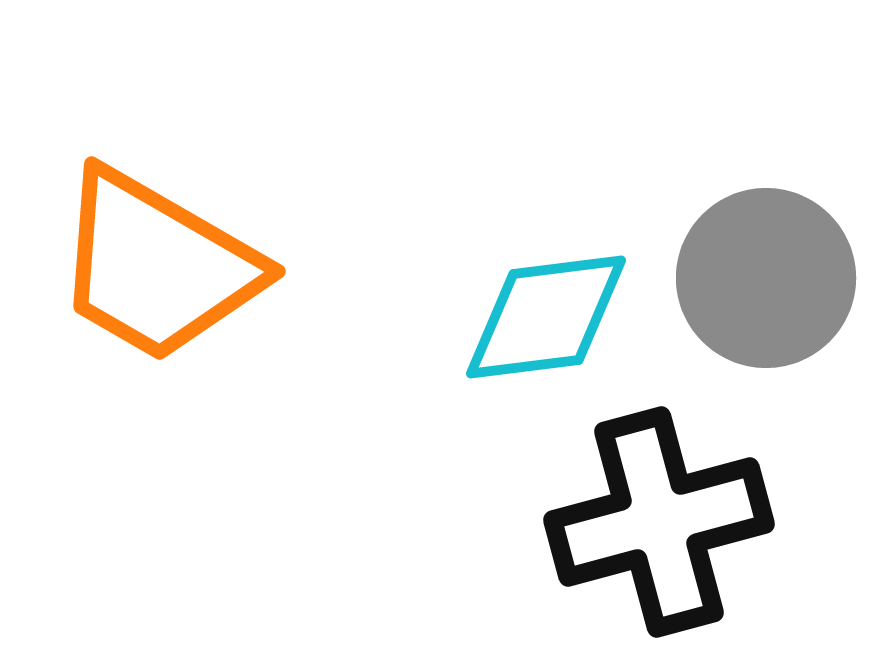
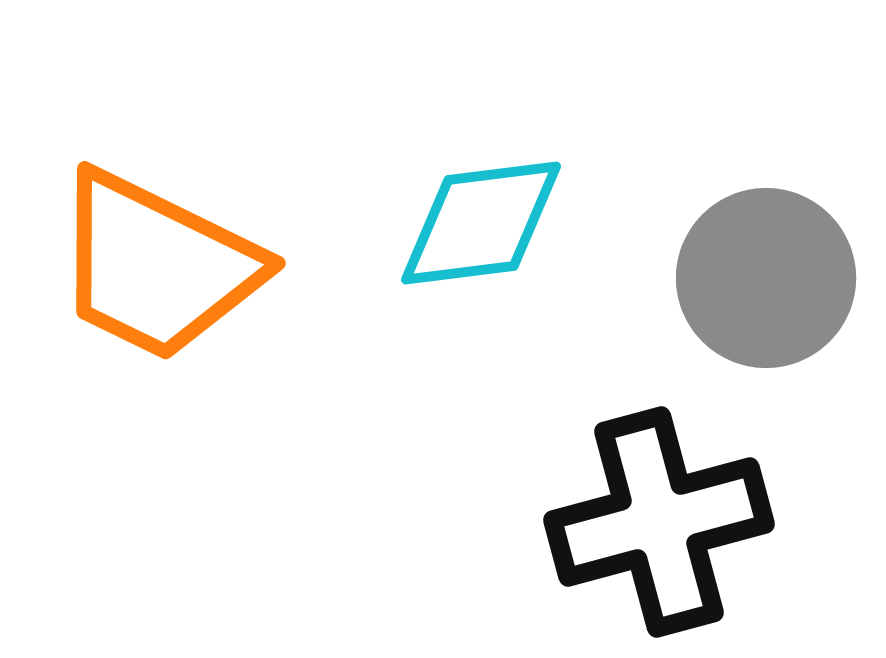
orange trapezoid: rotated 4 degrees counterclockwise
cyan diamond: moved 65 px left, 94 px up
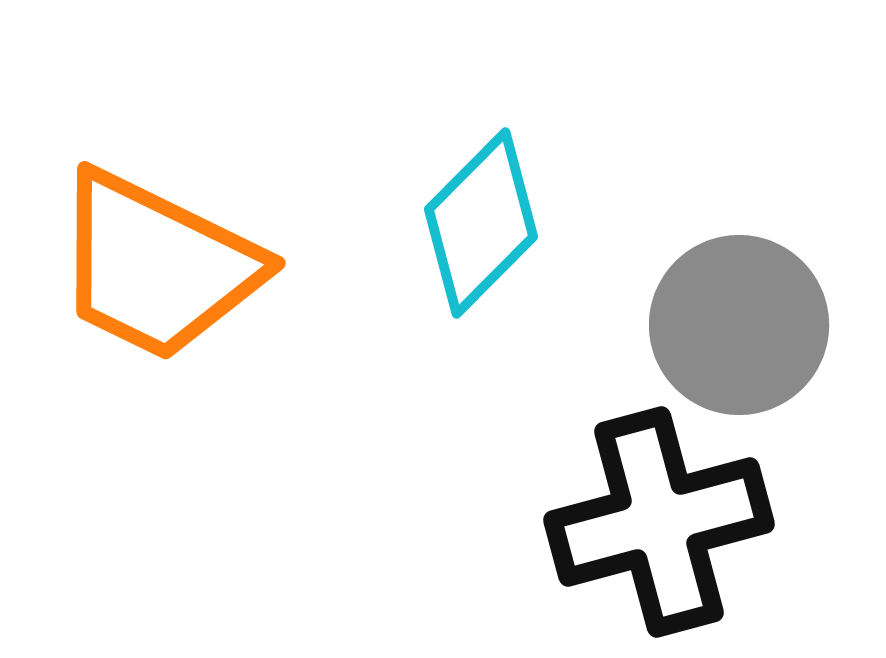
cyan diamond: rotated 38 degrees counterclockwise
gray circle: moved 27 px left, 47 px down
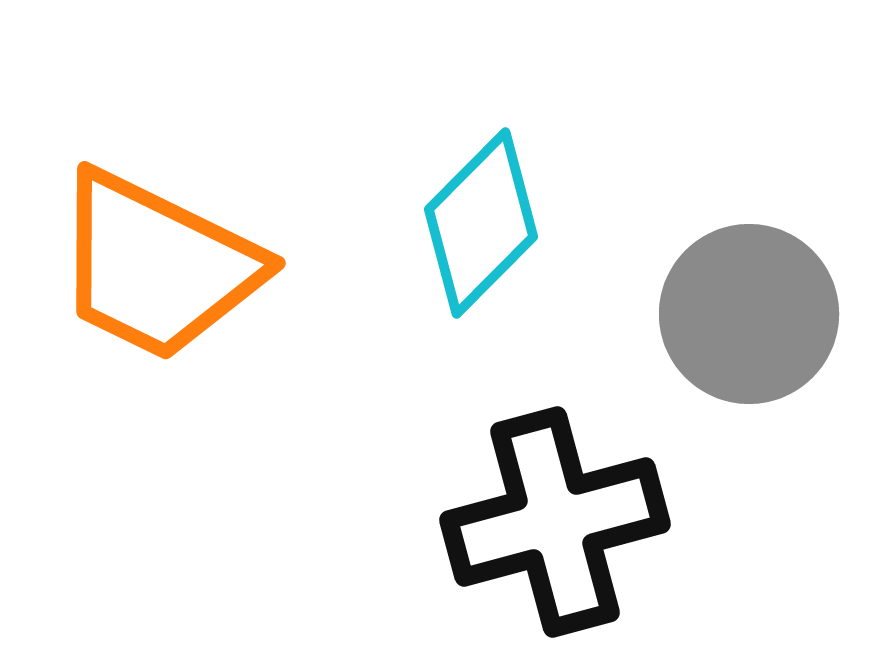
gray circle: moved 10 px right, 11 px up
black cross: moved 104 px left
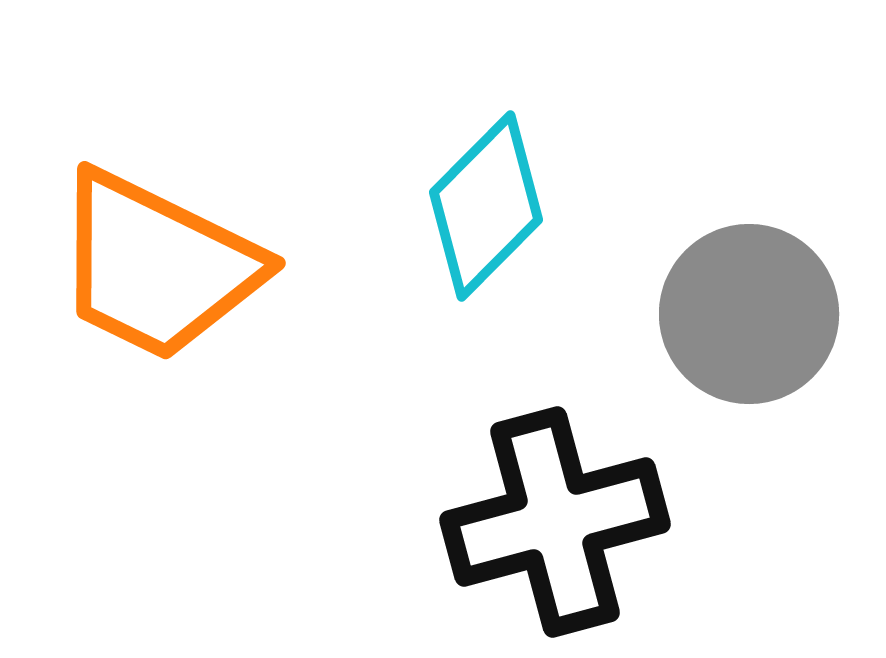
cyan diamond: moved 5 px right, 17 px up
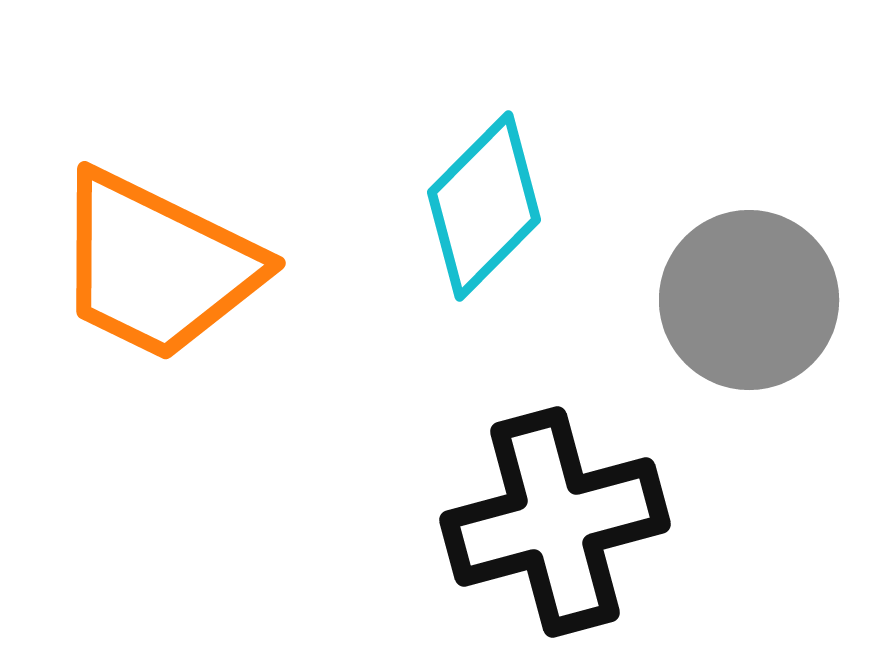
cyan diamond: moved 2 px left
gray circle: moved 14 px up
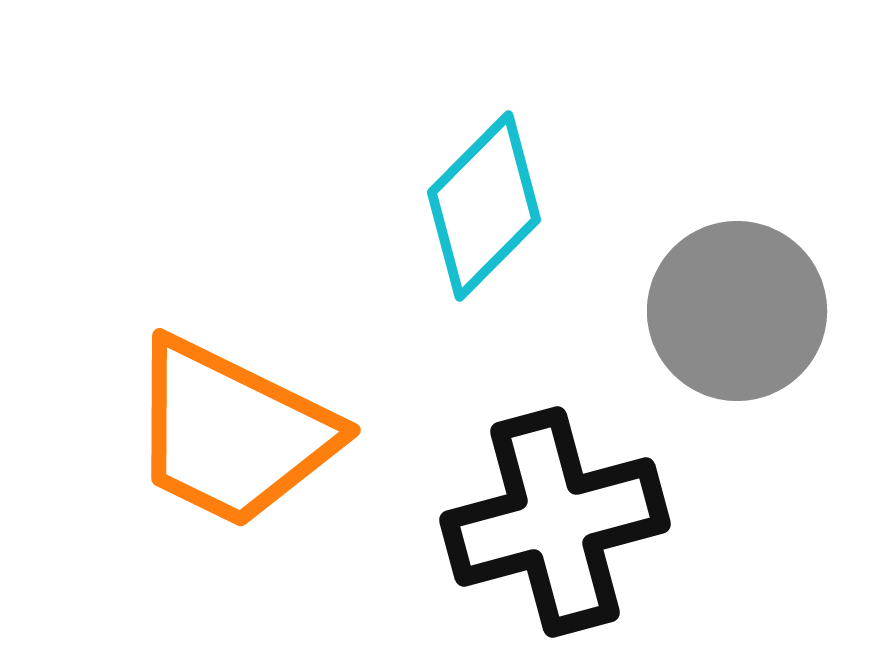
orange trapezoid: moved 75 px right, 167 px down
gray circle: moved 12 px left, 11 px down
